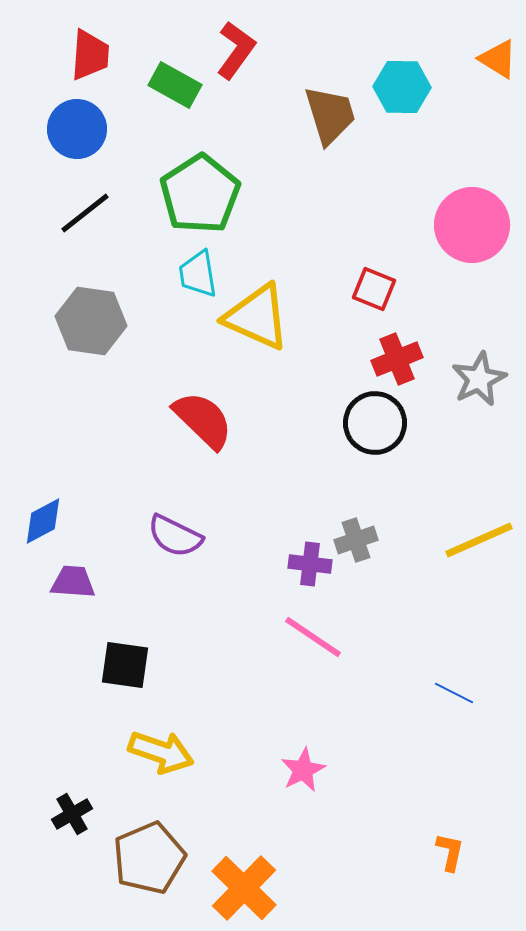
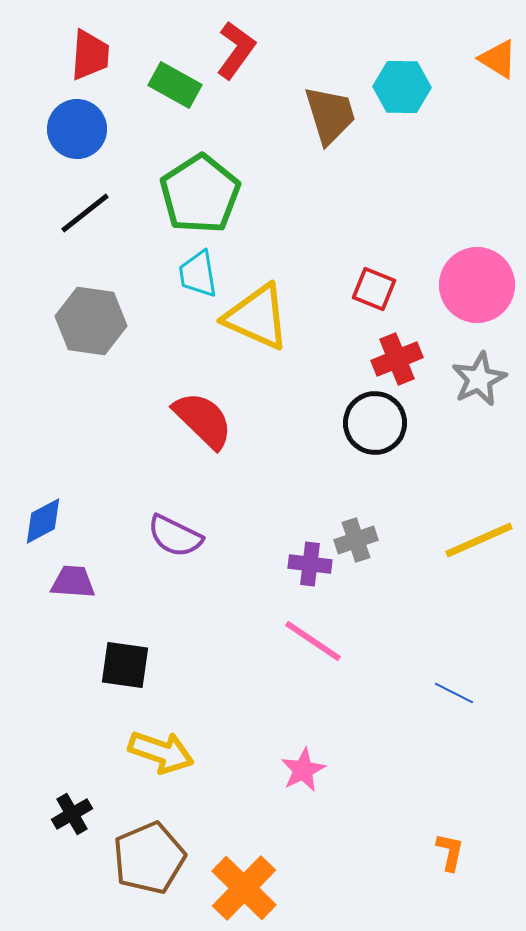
pink circle: moved 5 px right, 60 px down
pink line: moved 4 px down
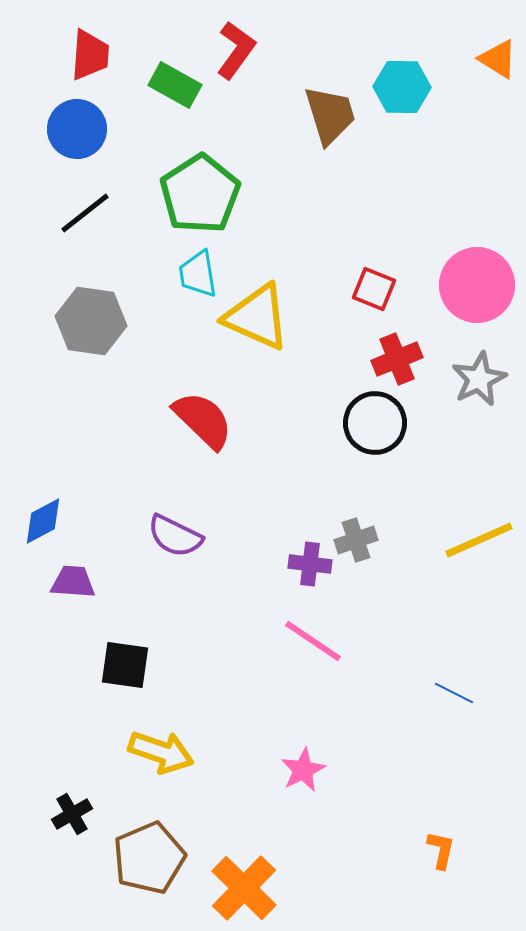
orange L-shape: moved 9 px left, 2 px up
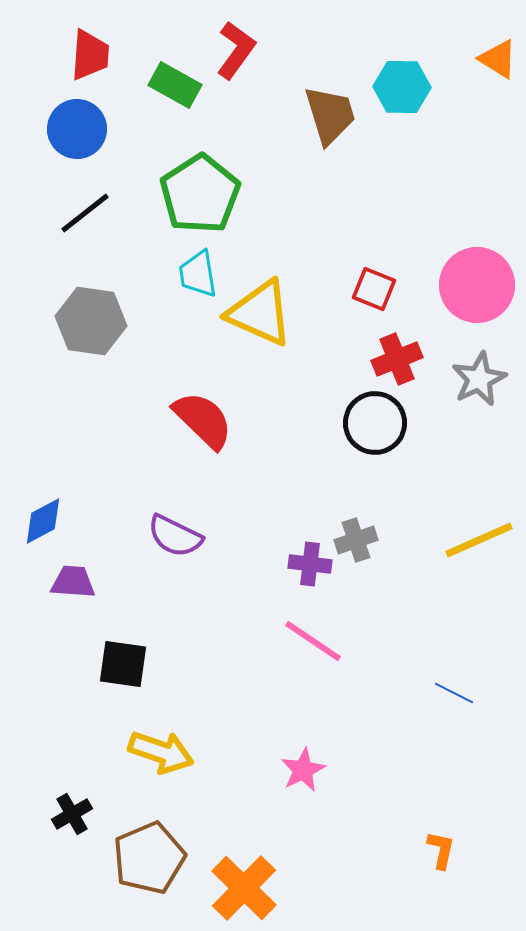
yellow triangle: moved 3 px right, 4 px up
black square: moved 2 px left, 1 px up
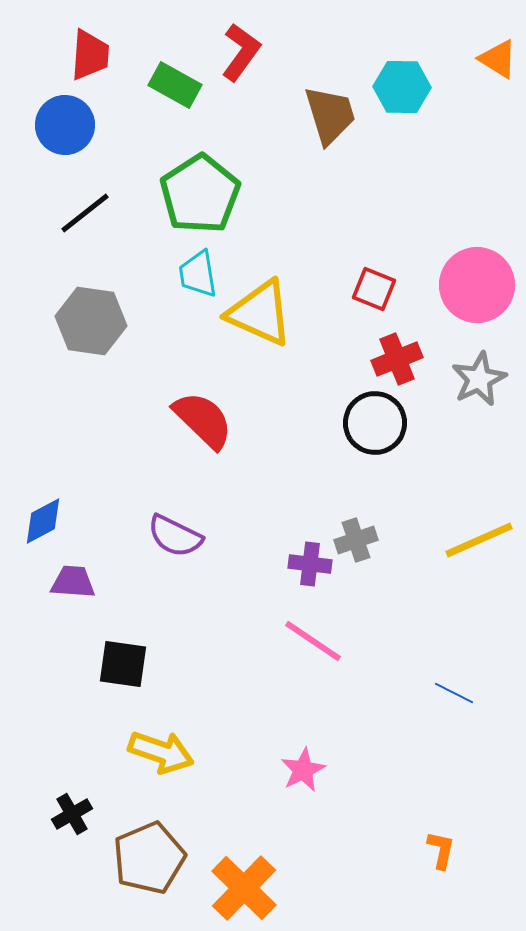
red L-shape: moved 5 px right, 2 px down
blue circle: moved 12 px left, 4 px up
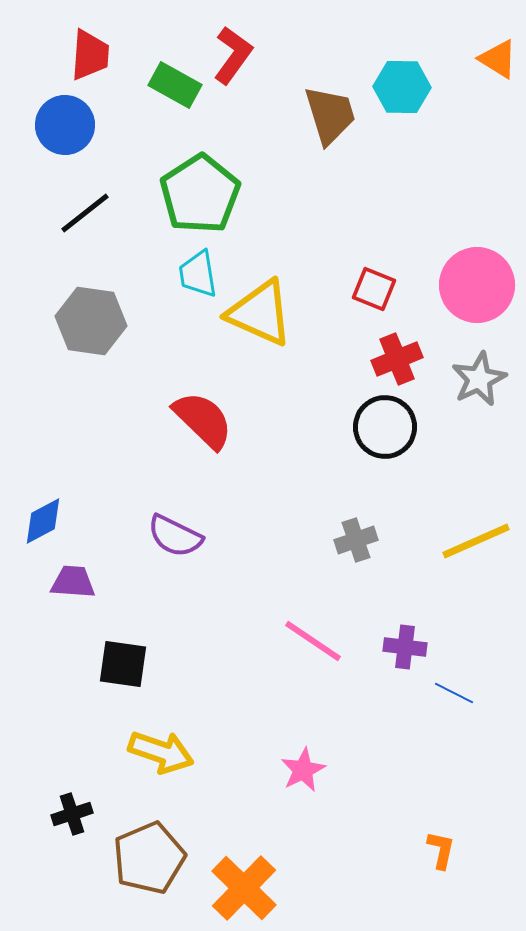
red L-shape: moved 8 px left, 3 px down
black circle: moved 10 px right, 4 px down
yellow line: moved 3 px left, 1 px down
purple cross: moved 95 px right, 83 px down
black cross: rotated 12 degrees clockwise
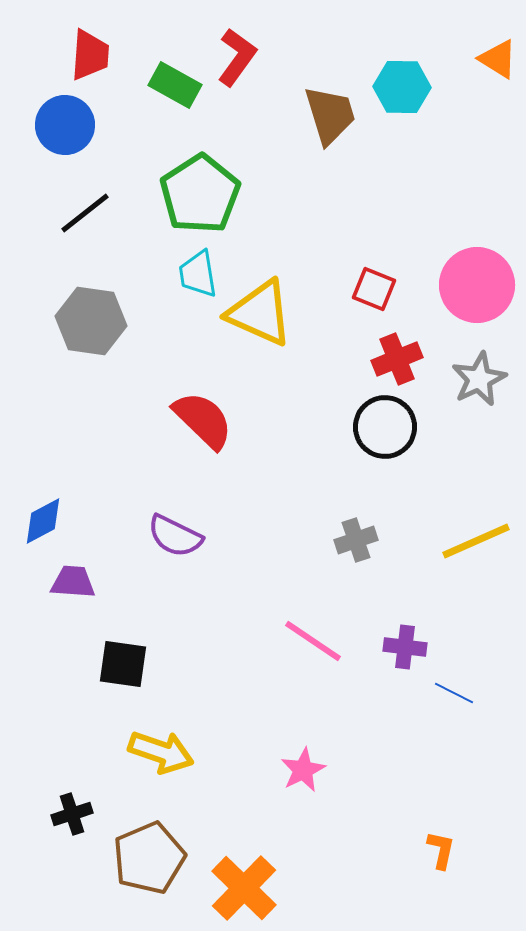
red L-shape: moved 4 px right, 2 px down
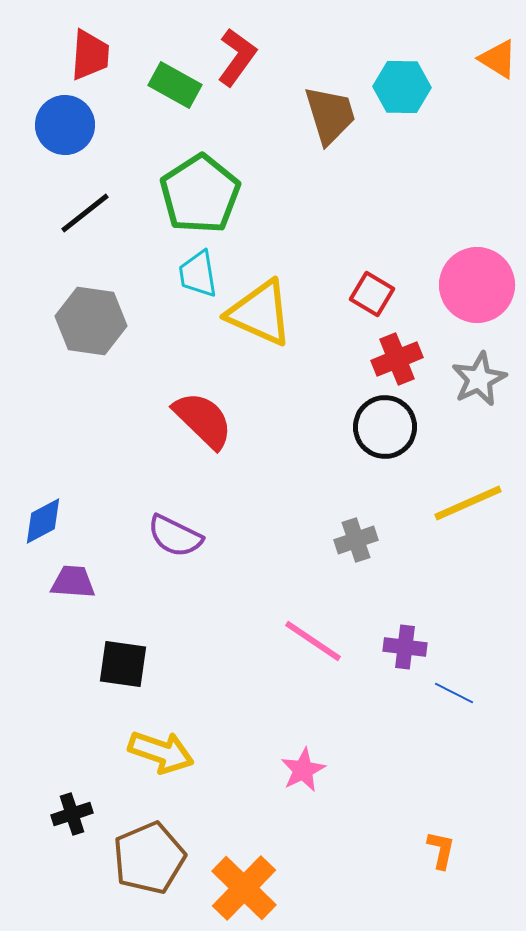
red square: moved 2 px left, 5 px down; rotated 9 degrees clockwise
yellow line: moved 8 px left, 38 px up
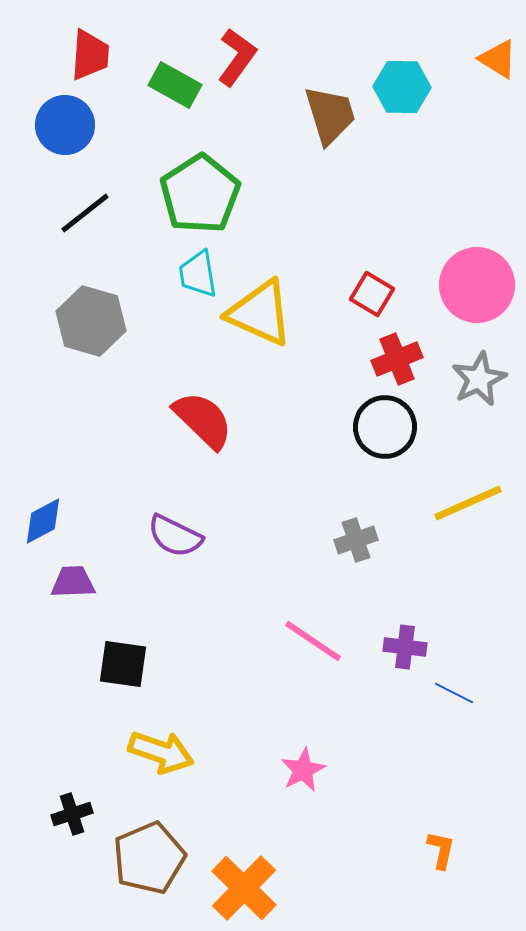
gray hexagon: rotated 8 degrees clockwise
purple trapezoid: rotated 6 degrees counterclockwise
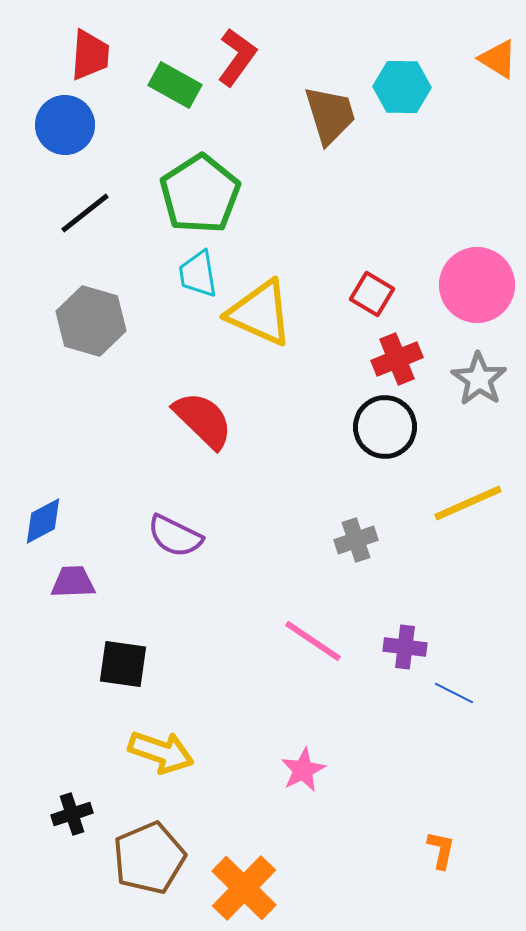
gray star: rotated 12 degrees counterclockwise
